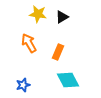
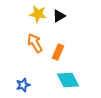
black triangle: moved 3 px left, 1 px up
orange arrow: moved 6 px right
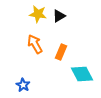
orange arrow: moved 1 px down
orange rectangle: moved 3 px right
cyan diamond: moved 14 px right, 6 px up
blue star: rotated 24 degrees counterclockwise
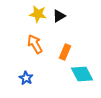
orange rectangle: moved 4 px right
blue star: moved 3 px right, 7 px up
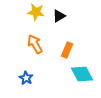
yellow star: moved 2 px left, 2 px up
orange rectangle: moved 2 px right, 2 px up
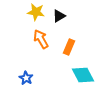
orange arrow: moved 6 px right, 5 px up
orange rectangle: moved 2 px right, 3 px up
cyan diamond: moved 1 px right, 1 px down
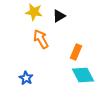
yellow star: moved 2 px left
orange rectangle: moved 7 px right, 5 px down
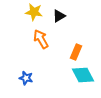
blue star: rotated 16 degrees counterclockwise
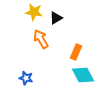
black triangle: moved 3 px left, 2 px down
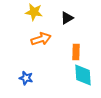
black triangle: moved 11 px right
orange arrow: rotated 102 degrees clockwise
orange rectangle: rotated 21 degrees counterclockwise
cyan diamond: rotated 25 degrees clockwise
